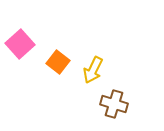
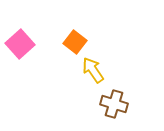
orange square: moved 17 px right, 20 px up
yellow arrow: rotated 120 degrees clockwise
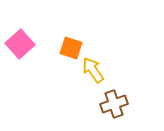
orange square: moved 4 px left, 6 px down; rotated 20 degrees counterclockwise
brown cross: rotated 36 degrees counterclockwise
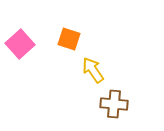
orange square: moved 2 px left, 9 px up
brown cross: rotated 24 degrees clockwise
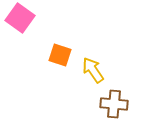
orange square: moved 9 px left, 16 px down
pink square: moved 26 px up; rotated 12 degrees counterclockwise
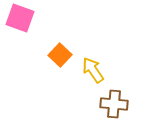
pink square: rotated 16 degrees counterclockwise
orange square: rotated 25 degrees clockwise
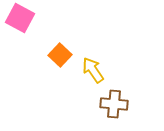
pink square: rotated 8 degrees clockwise
